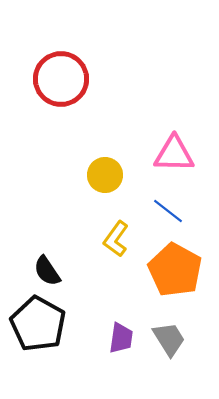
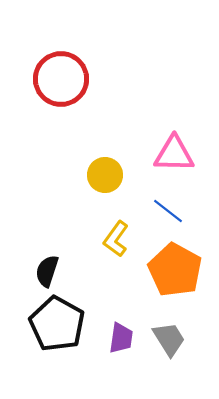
black semicircle: rotated 52 degrees clockwise
black pentagon: moved 19 px right
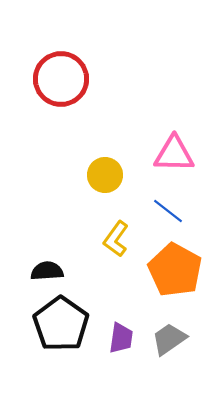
black semicircle: rotated 68 degrees clockwise
black pentagon: moved 4 px right; rotated 6 degrees clockwise
gray trapezoid: rotated 93 degrees counterclockwise
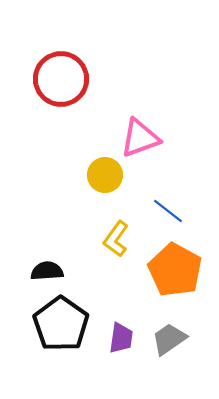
pink triangle: moved 34 px left, 16 px up; rotated 21 degrees counterclockwise
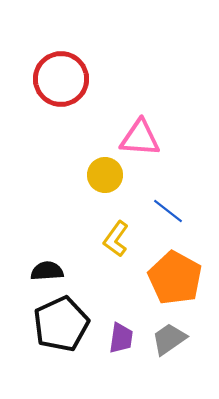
pink triangle: rotated 24 degrees clockwise
orange pentagon: moved 8 px down
black pentagon: rotated 12 degrees clockwise
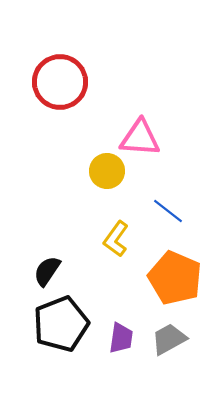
red circle: moved 1 px left, 3 px down
yellow circle: moved 2 px right, 4 px up
black semicircle: rotated 52 degrees counterclockwise
orange pentagon: rotated 6 degrees counterclockwise
black pentagon: rotated 4 degrees clockwise
gray trapezoid: rotated 6 degrees clockwise
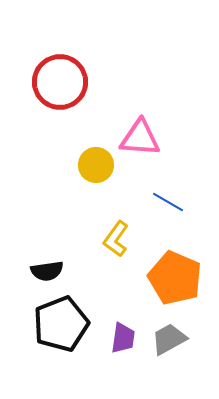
yellow circle: moved 11 px left, 6 px up
blue line: moved 9 px up; rotated 8 degrees counterclockwise
black semicircle: rotated 132 degrees counterclockwise
purple trapezoid: moved 2 px right
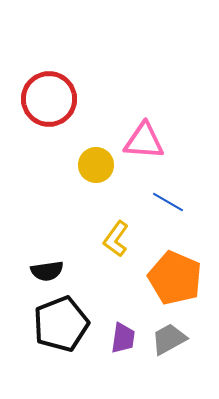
red circle: moved 11 px left, 17 px down
pink triangle: moved 4 px right, 3 px down
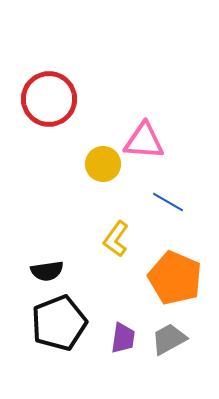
yellow circle: moved 7 px right, 1 px up
black pentagon: moved 2 px left, 1 px up
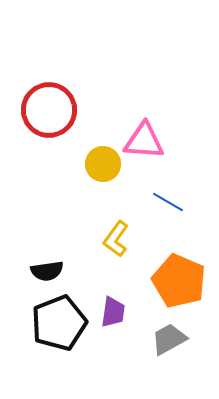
red circle: moved 11 px down
orange pentagon: moved 4 px right, 3 px down
purple trapezoid: moved 10 px left, 26 px up
